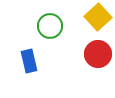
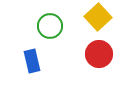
red circle: moved 1 px right
blue rectangle: moved 3 px right
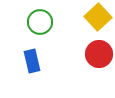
green circle: moved 10 px left, 4 px up
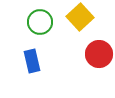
yellow square: moved 18 px left
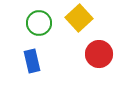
yellow square: moved 1 px left, 1 px down
green circle: moved 1 px left, 1 px down
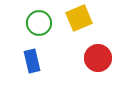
yellow square: rotated 20 degrees clockwise
red circle: moved 1 px left, 4 px down
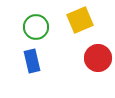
yellow square: moved 1 px right, 2 px down
green circle: moved 3 px left, 4 px down
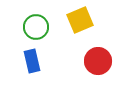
red circle: moved 3 px down
